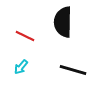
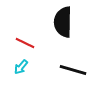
red line: moved 7 px down
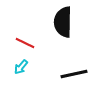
black line: moved 1 px right, 4 px down; rotated 28 degrees counterclockwise
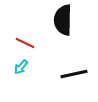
black semicircle: moved 2 px up
